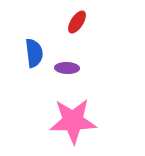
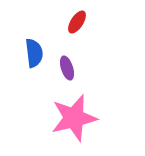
purple ellipse: rotated 70 degrees clockwise
pink star: moved 1 px right, 3 px up; rotated 12 degrees counterclockwise
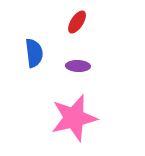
purple ellipse: moved 11 px right, 2 px up; rotated 70 degrees counterclockwise
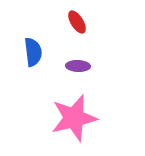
red ellipse: rotated 65 degrees counterclockwise
blue semicircle: moved 1 px left, 1 px up
